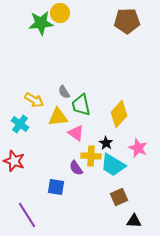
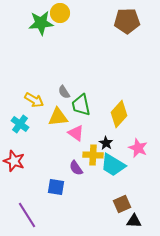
yellow cross: moved 2 px right, 1 px up
brown square: moved 3 px right, 7 px down
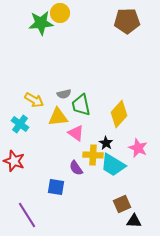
gray semicircle: moved 2 px down; rotated 72 degrees counterclockwise
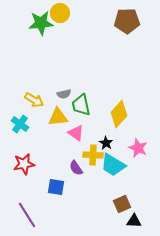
red star: moved 10 px right, 3 px down; rotated 30 degrees counterclockwise
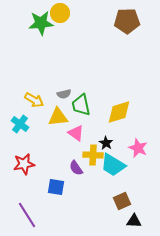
yellow diamond: moved 2 px up; rotated 32 degrees clockwise
brown square: moved 3 px up
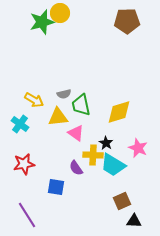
green star: moved 1 px right, 1 px up; rotated 10 degrees counterclockwise
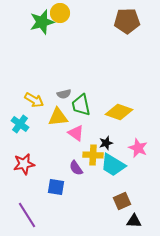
yellow diamond: rotated 36 degrees clockwise
black star: rotated 24 degrees clockwise
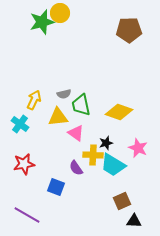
brown pentagon: moved 2 px right, 9 px down
yellow arrow: rotated 96 degrees counterclockwise
blue square: rotated 12 degrees clockwise
purple line: rotated 28 degrees counterclockwise
